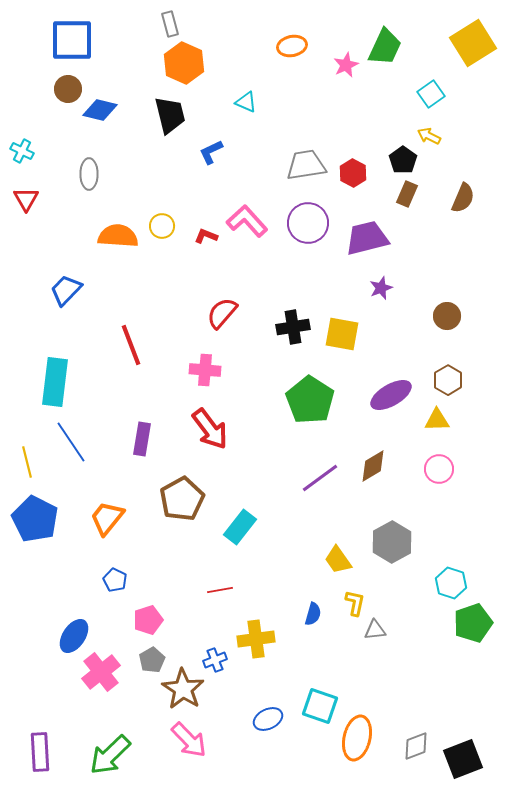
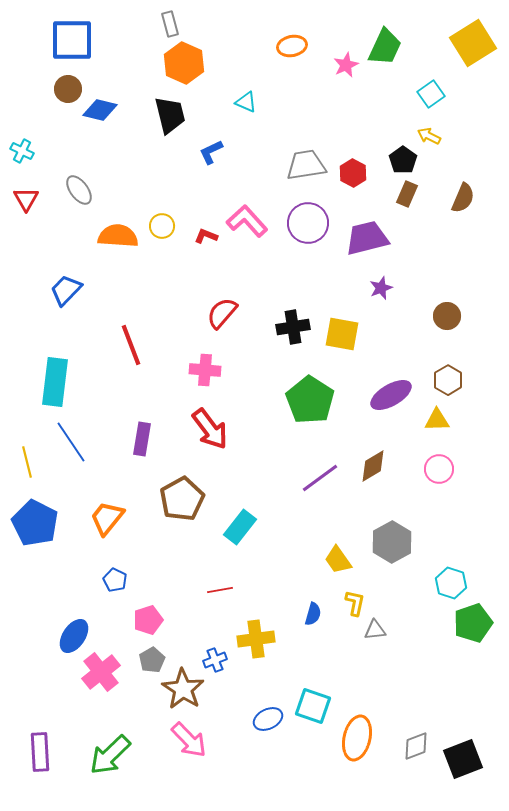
gray ellipse at (89, 174): moved 10 px left, 16 px down; rotated 36 degrees counterclockwise
blue pentagon at (35, 519): moved 4 px down
cyan square at (320, 706): moved 7 px left
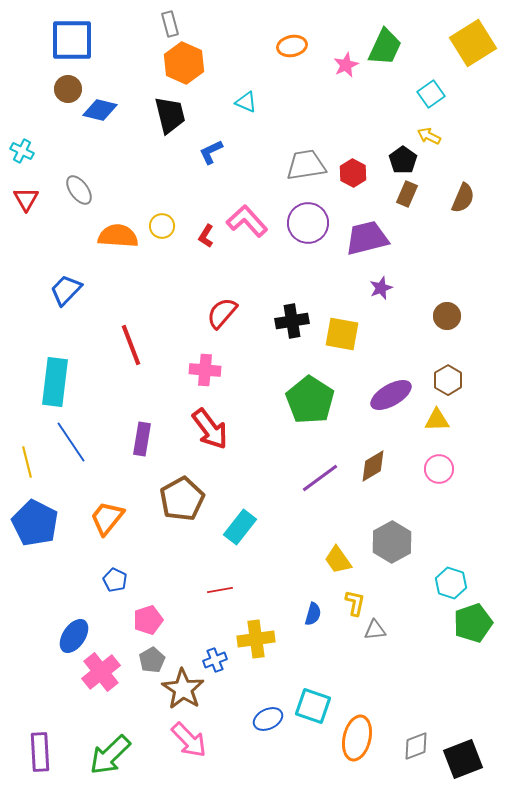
red L-shape at (206, 236): rotated 80 degrees counterclockwise
black cross at (293, 327): moved 1 px left, 6 px up
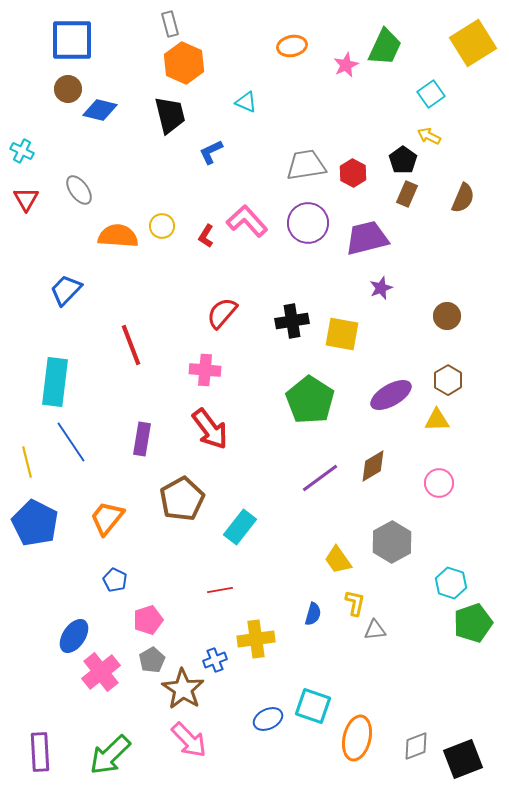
pink circle at (439, 469): moved 14 px down
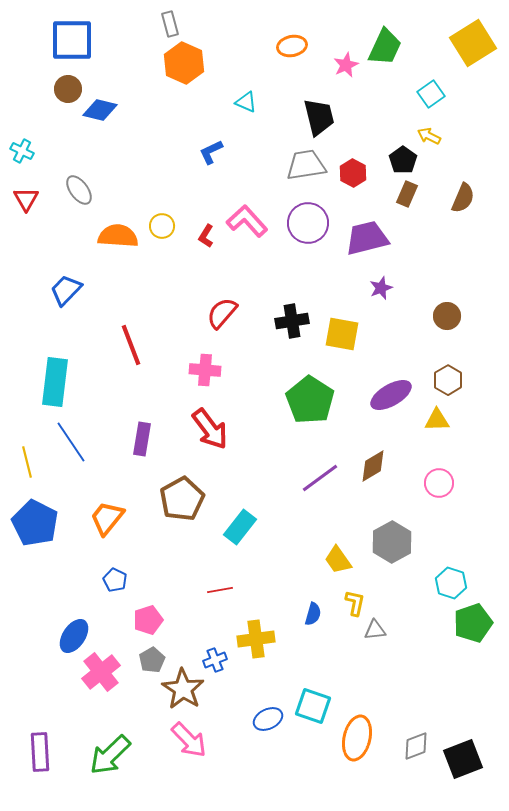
black trapezoid at (170, 115): moved 149 px right, 2 px down
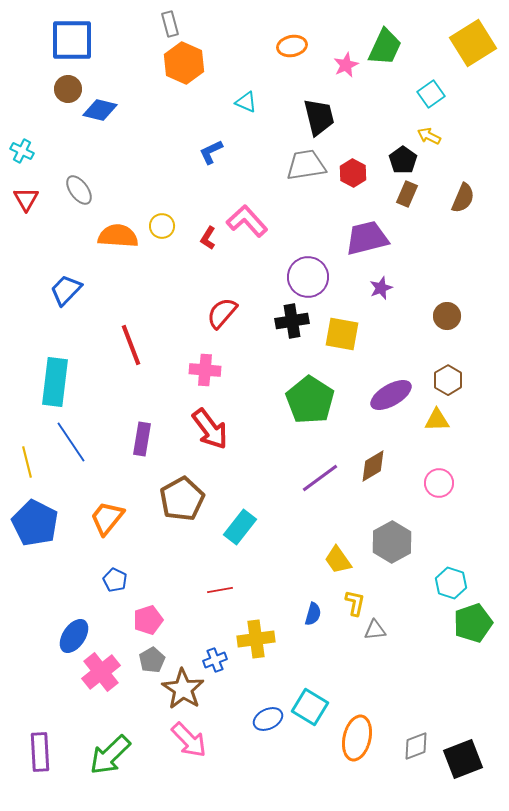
purple circle at (308, 223): moved 54 px down
red L-shape at (206, 236): moved 2 px right, 2 px down
cyan square at (313, 706): moved 3 px left, 1 px down; rotated 12 degrees clockwise
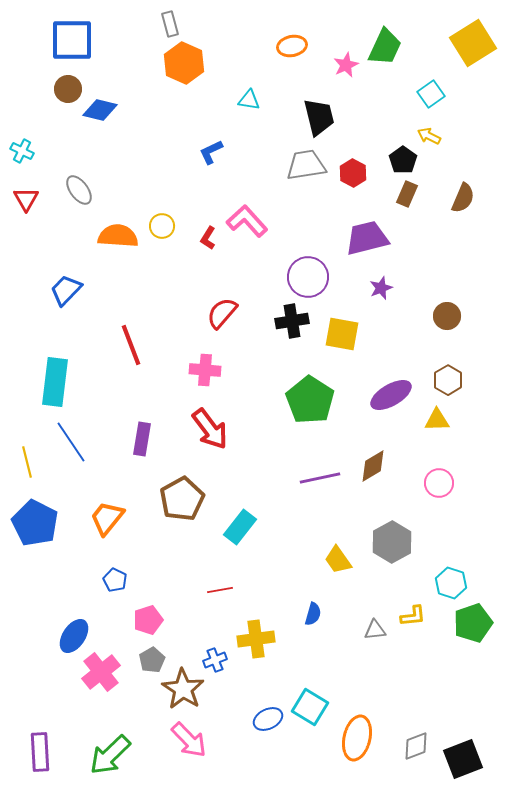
cyan triangle at (246, 102): moved 3 px right, 2 px up; rotated 15 degrees counterclockwise
purple line at (320, 478): rotated 24 degrees clockwise
yellow L-shape at (355, 603): moved 58 px right, 13 px down; rotated 72 degrees clockwise
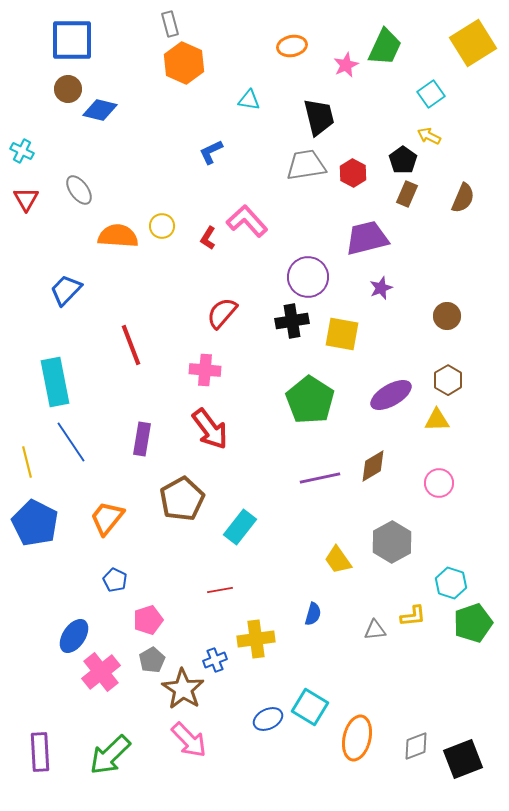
cyan rectangle at (55, 382): rotated 18 degrees counterclockwise
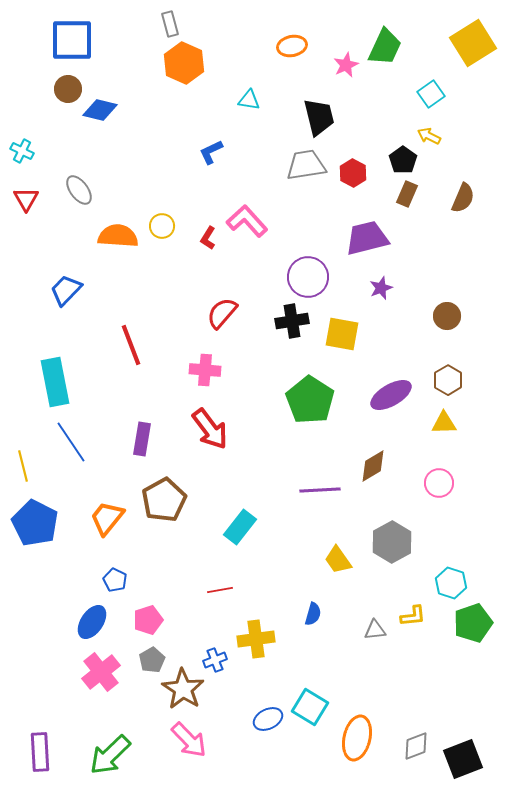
yellow triangle at (437, 420): moved 7 px right, 3 px down
yellow line at (27, 462): moved 4 px left, 4 px down
purple line at (320, 478): moved 12 px down; rotated 9 degrees clockwise
brown pentagon at (182, 499): moved 18 px left, 1 px down
blue ellipse at (74, 636): moved 18 px right, 14 px up
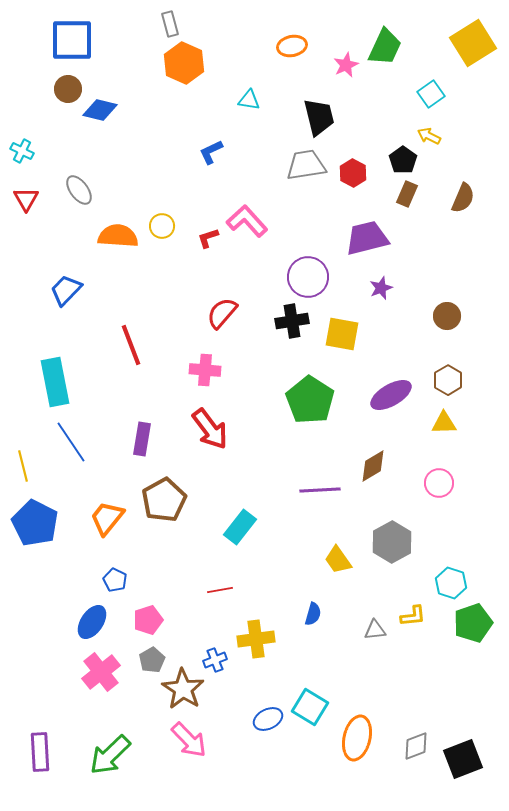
red L-shape at (208, 238): rotated 40 degrees clockwise
